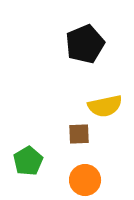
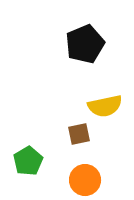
brown square: rotated 10 degrees counterclockwise
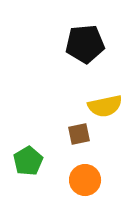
black pentagon: rotated 18 degrees clockwise
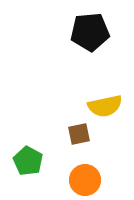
black pentagon: moved 5 px right, 12 px up
green pentagon: rotated 12 degrees counterclockwise
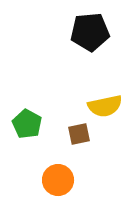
green pentagon: moved 1 px left, 37 px up
orange circle: moved 27 px left
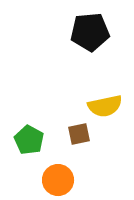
green pentagon: moved 2 px right, 16 px down
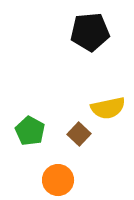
yellow semicircle: moved 3 px right, 2 px down
brown square: rotated 35 degrees counterclockwise
green pentagon: moved 1 px right, 9 px up
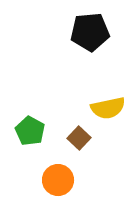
brown square: moved 4 px down
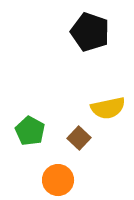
black pentagon: rotated 24 degrees clockwise
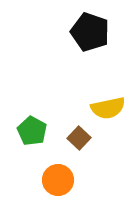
green pentagon: moved 2 px right
